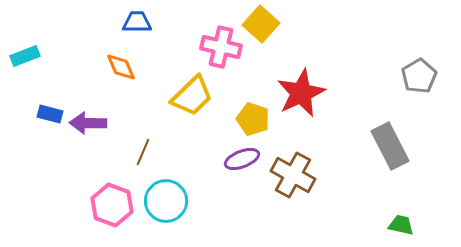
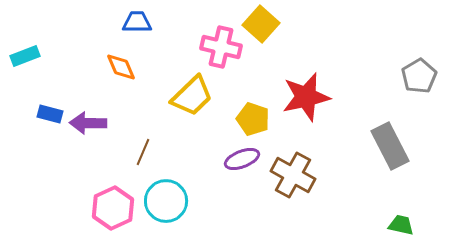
red star: moved 5 px right, 4 px down; rotated 12 degrees clockwise
pink hexagon: moved 1 px right, 3 px down; rotated 15 degrees clockwise
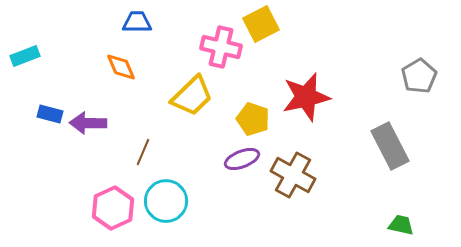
yellow square: rotated 21 degrees clockwise
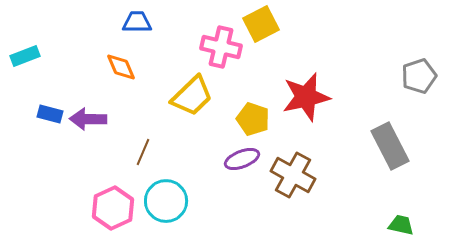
gray pentagon: rotated 12 degrees clockwise
purple arrow: moved 4 px up
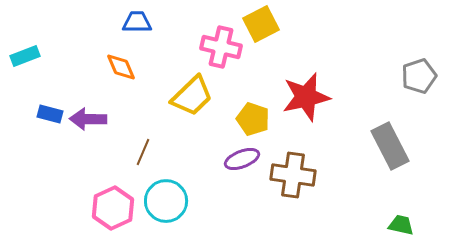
brown cross: rotated 21 degrees counterclockwise
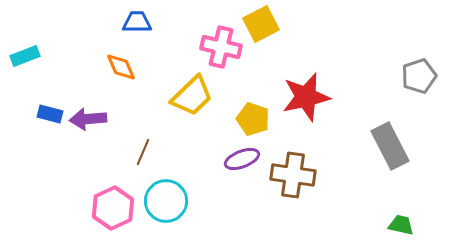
purple arrow: rotated 6 degrees counterclockwise
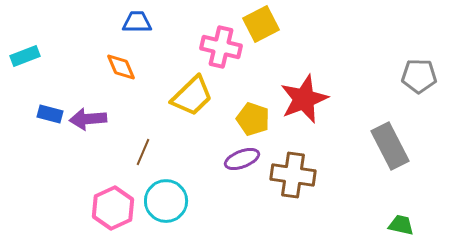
gray pentagon: rotated 20 degrees clockwise
red star: moved 2 px left, 2 px down; rotated 9 degrees counterclockwise
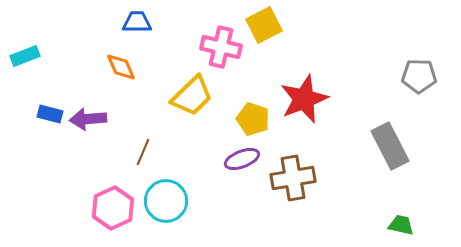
yellow square: moved 3 px right, 1 px down
brown cross: moved 3 px down; rotated 18 degrees counterclockwise
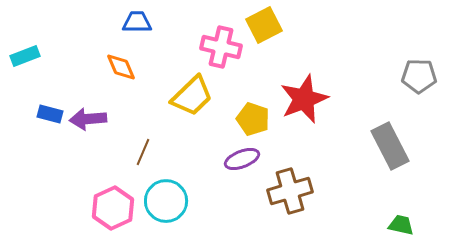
brown cross: moved 3 px left, 13 px down; rotated 6 degrees counterclockwise
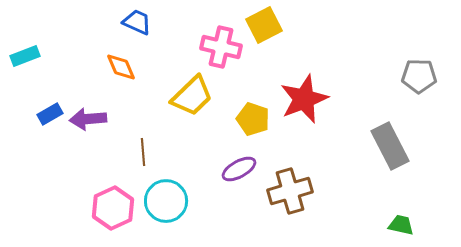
blue trapezoid: rotated 24 degrees clockwise
blue rectangle: rotated 45 degrees counterclockwise
brown line: rotated 28 degrees counterclockwise
purple ellipse: moved 3 px left, 10 px down; rotated 8 degrees counterclockwise
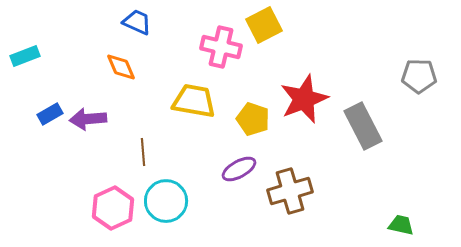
yellow trapezoid: moved 2 px right, 5 px down; rotated 126 degrees counterclockwise
gray rectangle: moved 27 px left, 20 px up
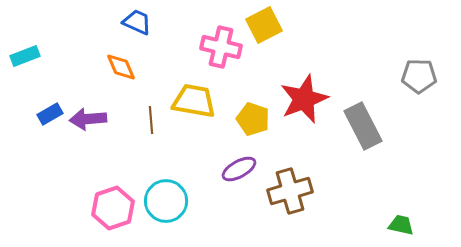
brown line: moved 8 px right, 32 px up
pink hexagon: rotated 6 degrees clockwise
